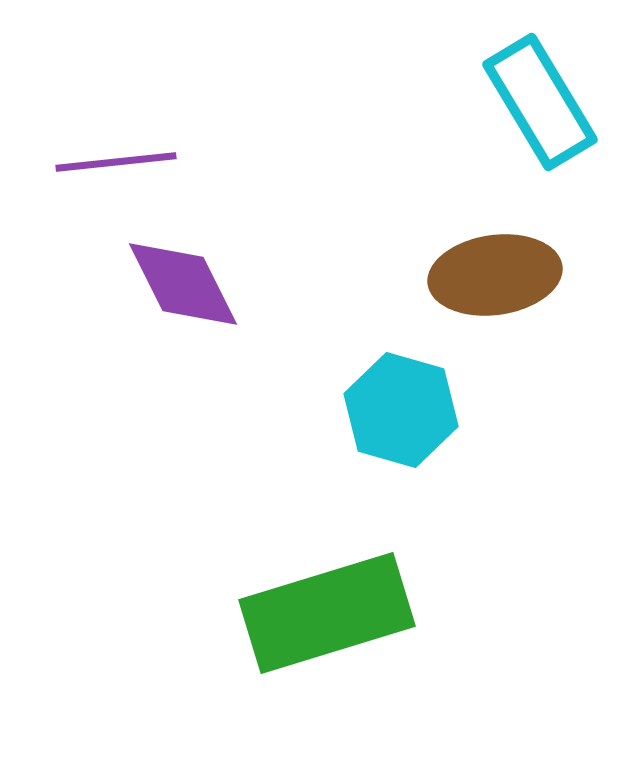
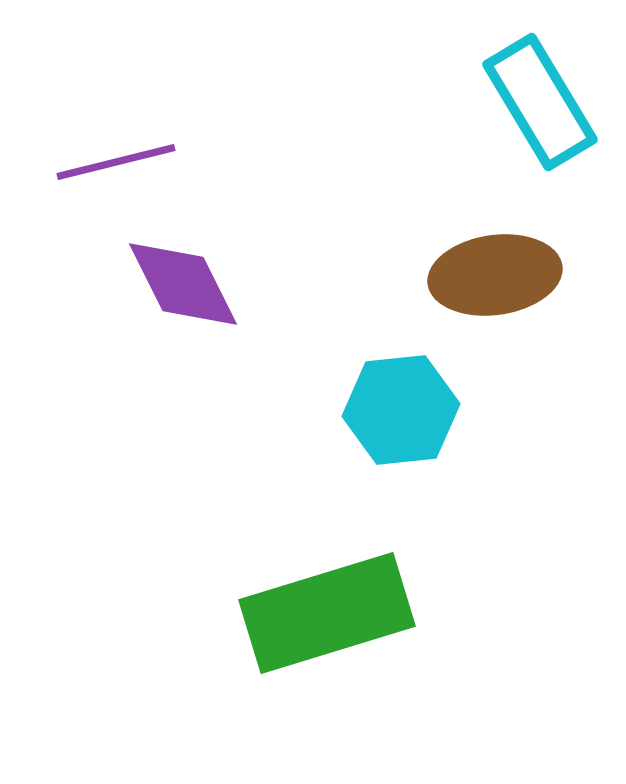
purple line: rotated 8 degrees counterclockwise
cyan hexagon: rotated 22 degrees counterclockwise
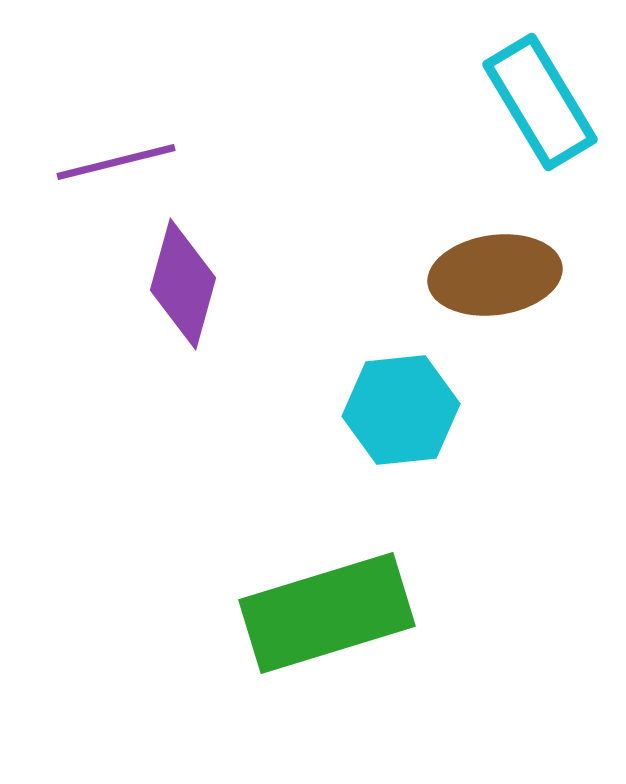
purple diamond: rotated 42 degrees clockwise
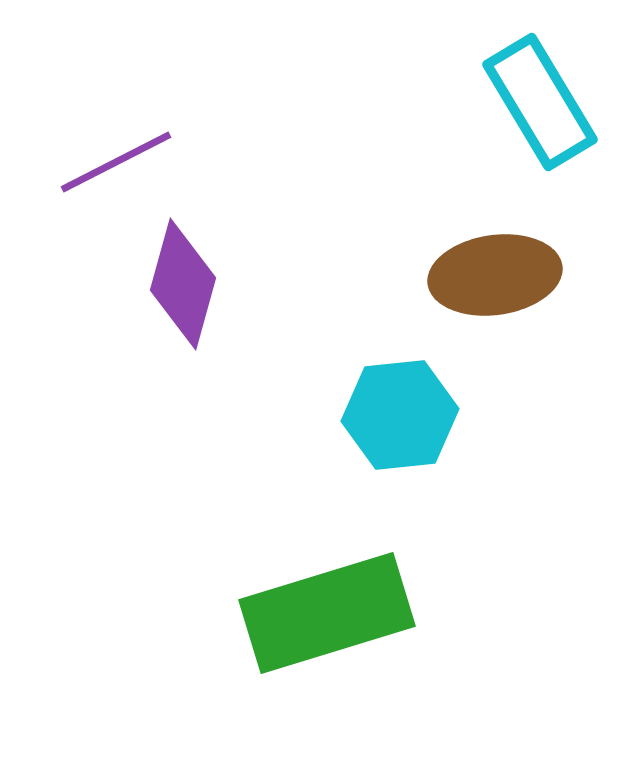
purple line: rotated 13 degrees counterclockwise
cyan hexagon: moved 1 px left, 5 px down
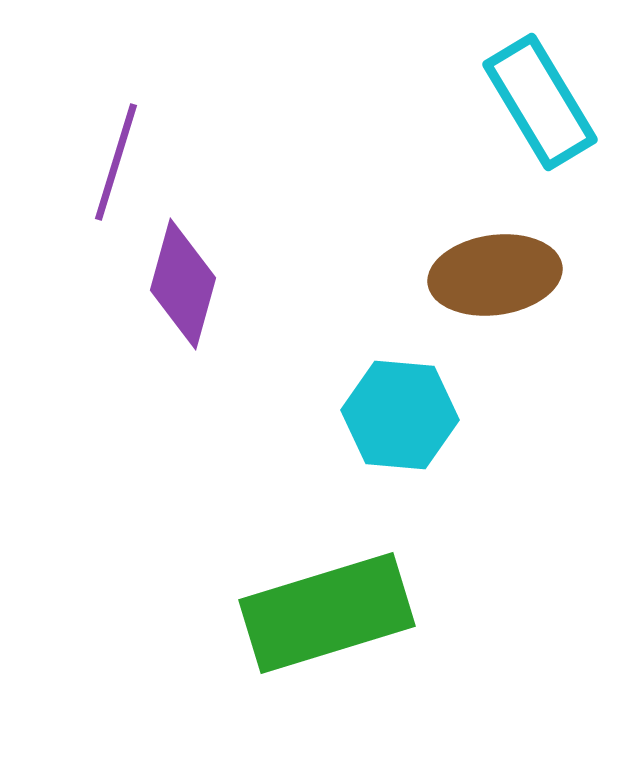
purple line: rotated 46 degrees counterclockwise
cyan hexagon: rotated 11 degrees clockwise
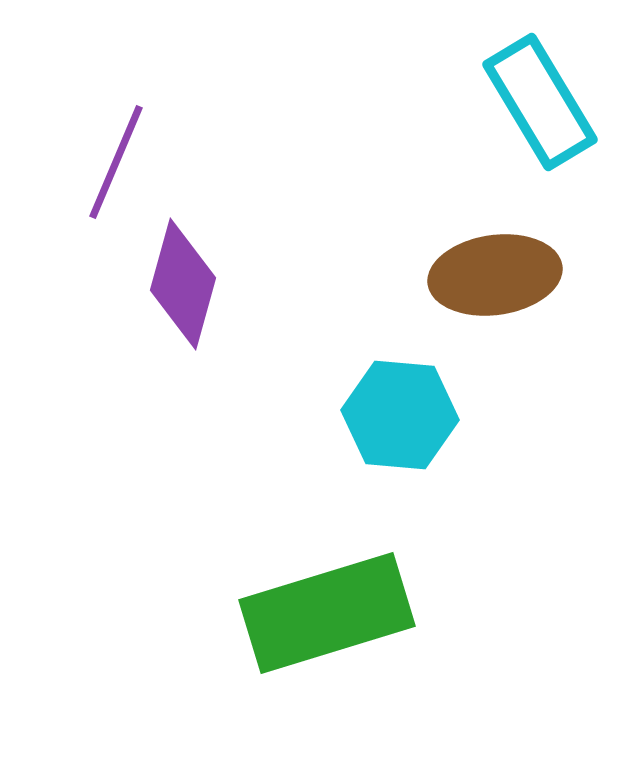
purple line: rotated 6 degrees clockwise
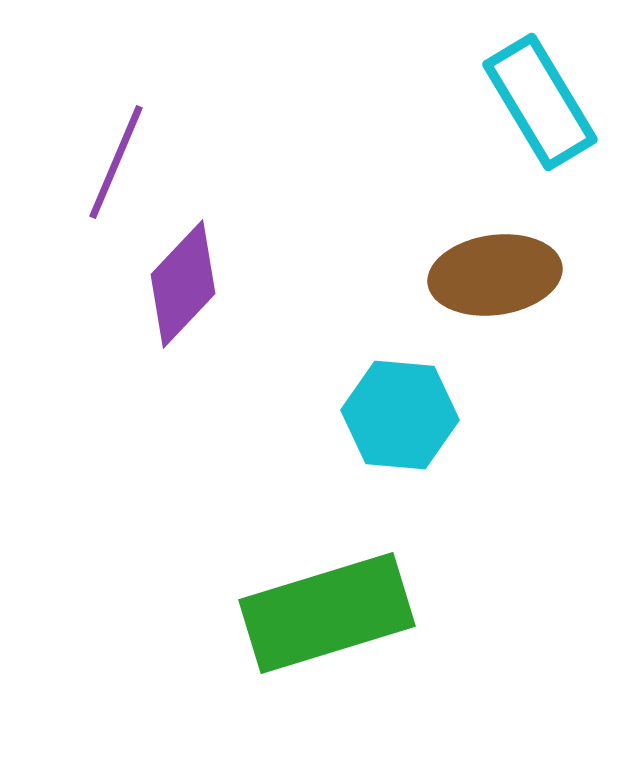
purple diamond: rotated 28 degrees clockwise
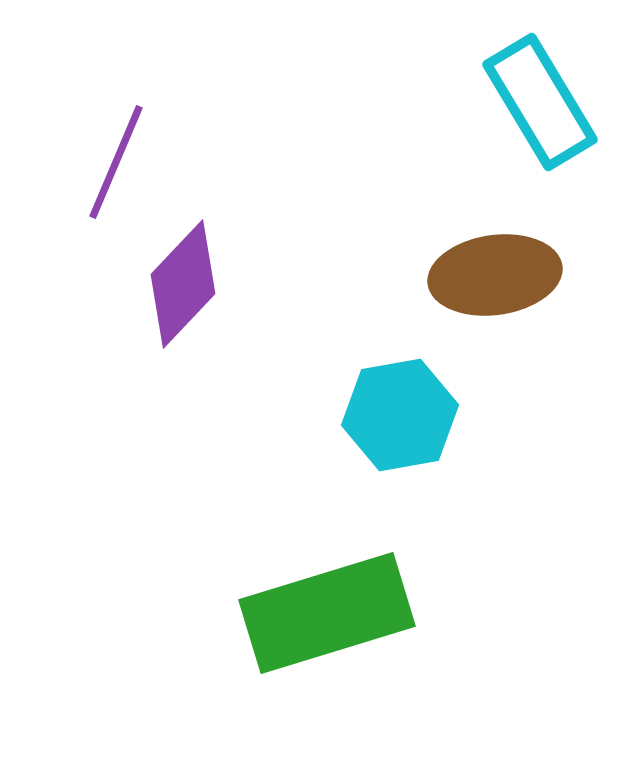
cyan hexagon: rotated 15 degrees counterclockwise
